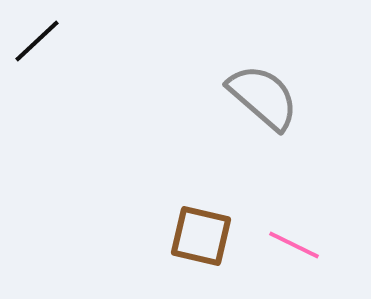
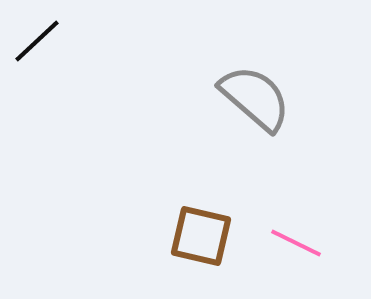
gray semicircle: moved 8 px left, 1 px down
pink line: moved 2 px right, 2 px up
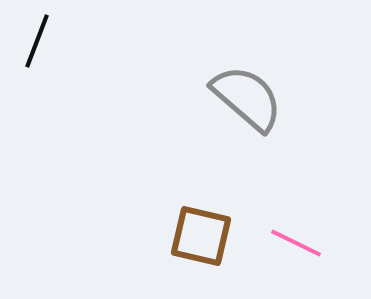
black line: rotated 26 degrees counterclockwise
gray semicircle: moved 8 px left
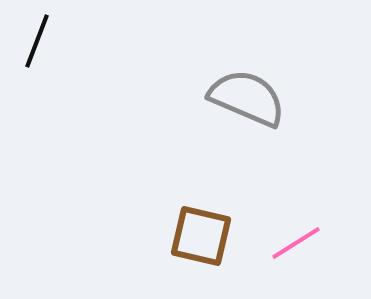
gray semicircle: rotated 18 degrees counterclockwise
pink line: rotated 58 degrees counterclockwise
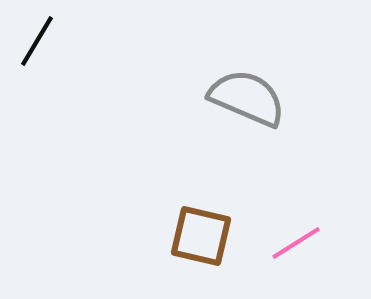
black line: rotated 10 degrees clockwise
